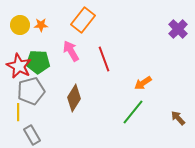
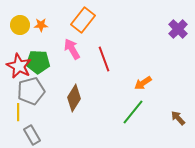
pink arrow: moved 1 px right, 2 px up
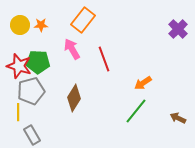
red star: rotated 10 degrees counterclockwise
green line: moved 3 px right, 1 px up
brown arrow: rotated 21 degrees counterclockwise
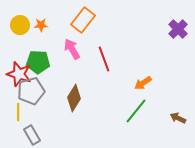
red star: moved 8 px down
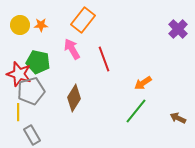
green pentagon: rotated 10 degrees clockwise
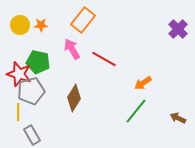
red line: rotated 40 degrees counterclockwise
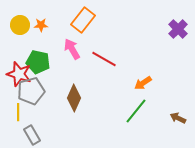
brown diamond: rotated 8 degrees counterclockwise
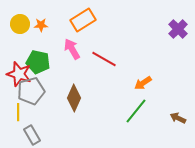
orange rectangle: rotated 20 degrees clockwise
yellow circle: moved 1 px up
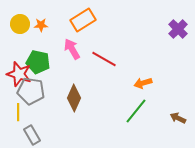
orange arrow: rotated 18 degrees clockwise
gray pentagon: rotated 24 degrees clockwise
